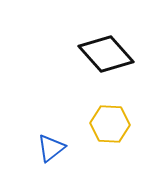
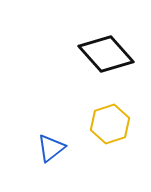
yellow hexagon: rotated 21 degrees counterclockwise
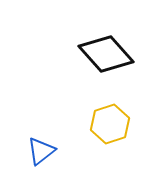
blue triangle: moved 10 px left, 3 px down
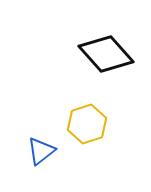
yellow hexagon: moved 23 px left
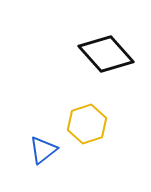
blue triangle: moved 2 px right, 1 px up
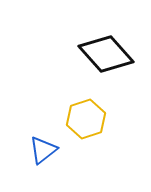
yellow hexagon: moved 1 px left, 5 px up
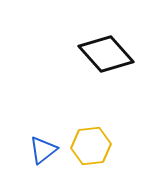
yellow hexagon: moved 5 px right, 27 px down; rotated 12 degrees clockwise
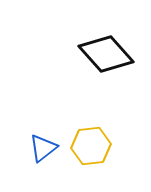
blue triangle: moved 2 px up
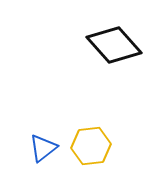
black diamond: moved 8 px right, 9 px up
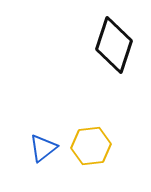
black diamond: rotated 60 degrees clockwise
